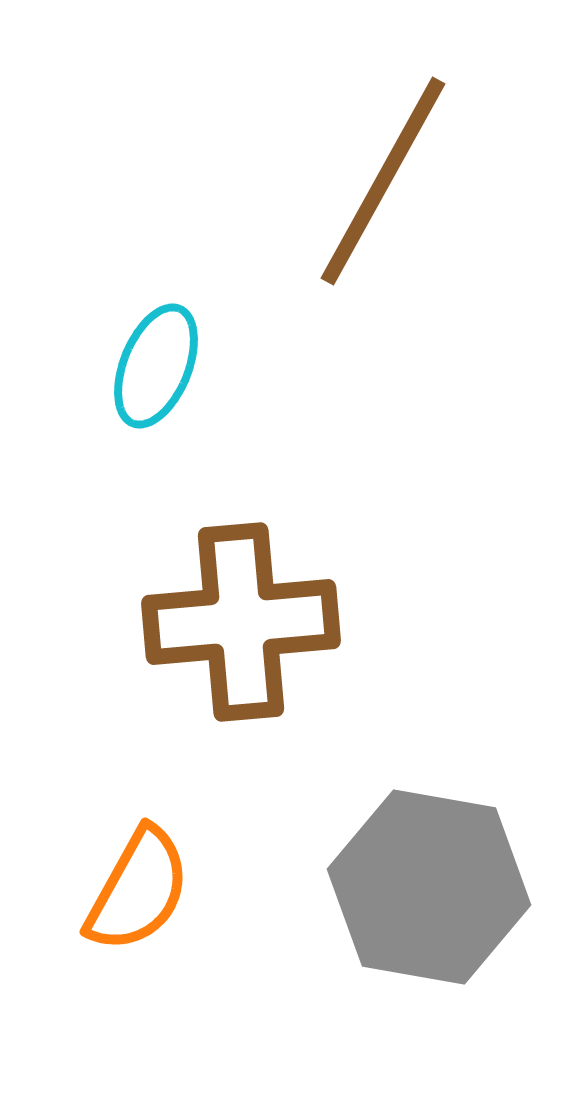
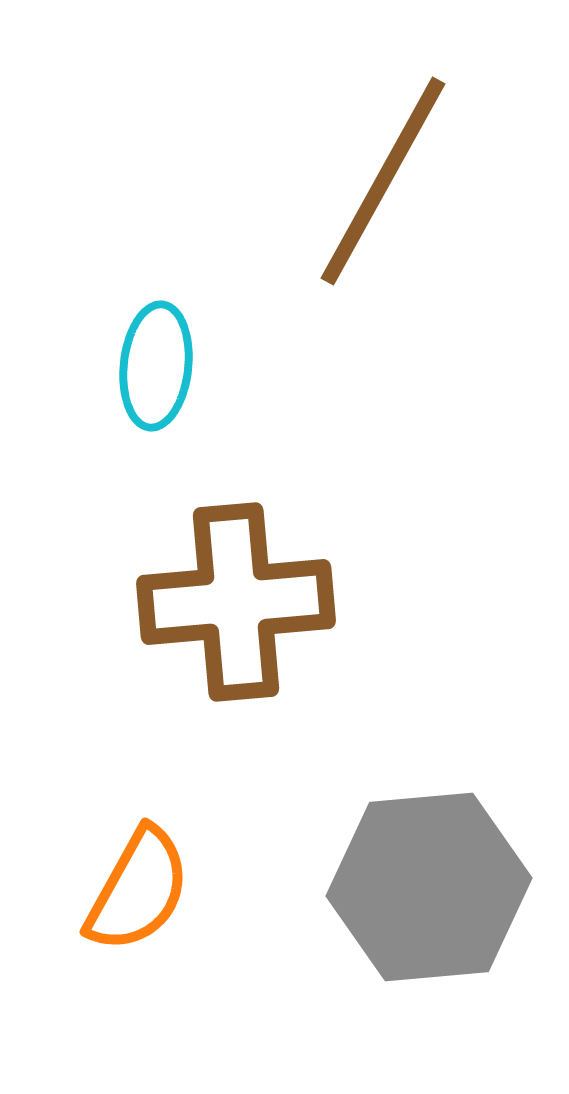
cyan ellipse: rotated 16 degrees counterclockwise
brown cross: moved 5 px left, 20 px up
gray hexagon: rotated 15 degrees counterclockwise
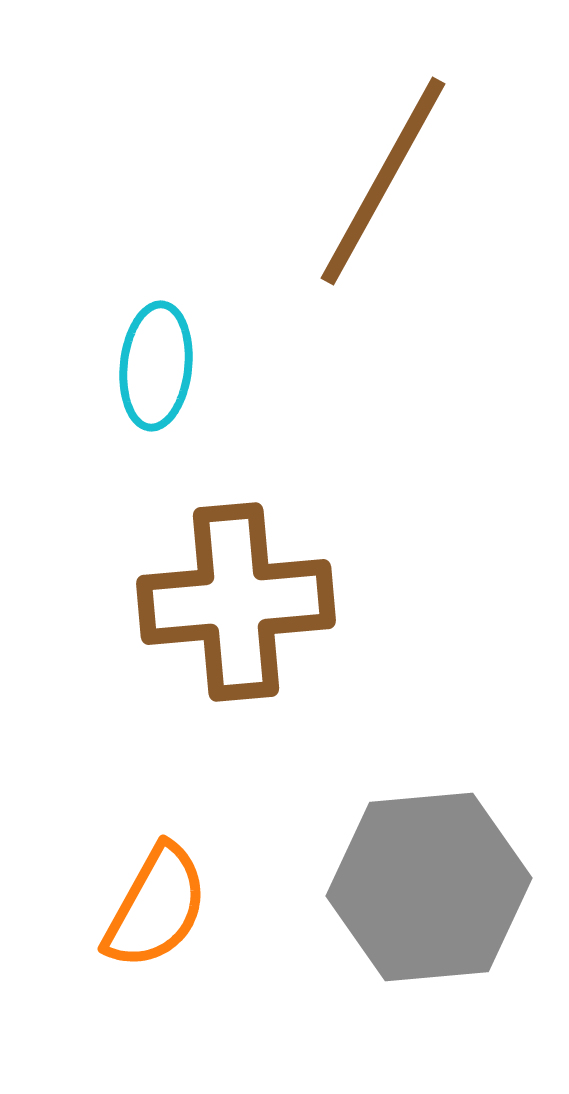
orange semicircle: moved 18 px right, 17 px down
